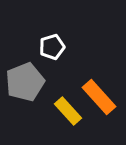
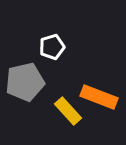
gray pentagon: rotated 9 degrees clockwise
orange rectangle: rotated 27 degrees counterclockwise
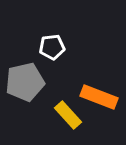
white pentagon: rotated 10 degrees clockwise
yellow rectangle: moved 4 px down
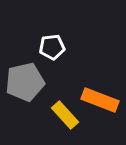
orange rectangle: moved 1 px right, 3 px down
yellow rectangle: moved 3 px left
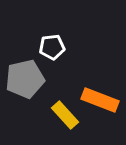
gray pentagon: moved 3 px up
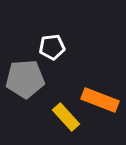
gray pentagon: rotated 9 degrees clockwise
yellow rectangle: moved 1 px right, 2 px down
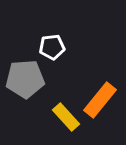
orange rectangle: rotated 72 degrees counterclockwise
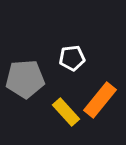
white pentagon: moved 20 px right, 11 px down
yellow rectangle: moved 5 px up
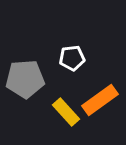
orange rectangle: rotated 15 degrees clockwise
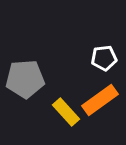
white pentagon: moved 32 px right
